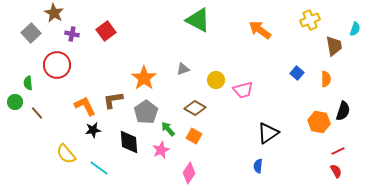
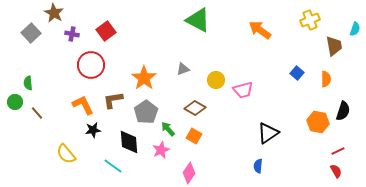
red circle: moved 34 px right
orange L-shape: moved 2 px left, 1 px up
orange hexagon: moved 1 px left
cyan line: moved 14 px right, 2 px up
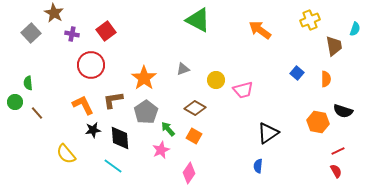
black semicircle: rotated 90 degrees clockwise
black diamond: moved 9 px left, 4 px up
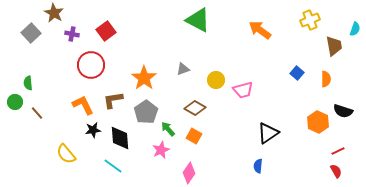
orange hexagon: rotated 15 degrees clockwise
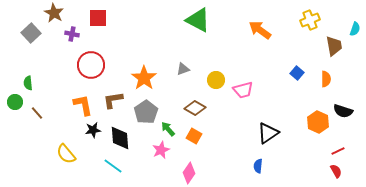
red square: moved 8 px left, 13 px up; rotated 36 degrees clockwise
orange L-shape: rotated 15 degrees clockwise
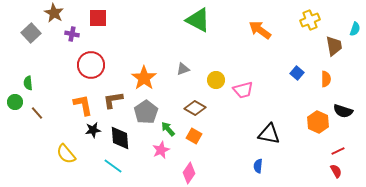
black triangle: moved 1 px right, 1 px down; rotated 45 degrees clockwise
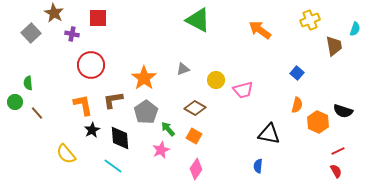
orange semicircle: moved 29 px left, 26 px down; rotated 14 degrees clockwise
black star: moved 1 px left; rotated 21 degrees counterclockwise
pink diamond: moved 7 px right, 4 px up
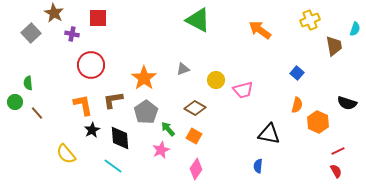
black semicircle: moved 4 px right, 8 px up
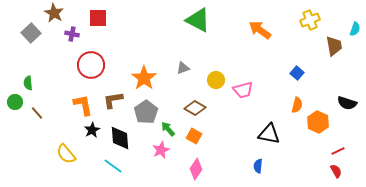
gray triangle: moved 1 px up
